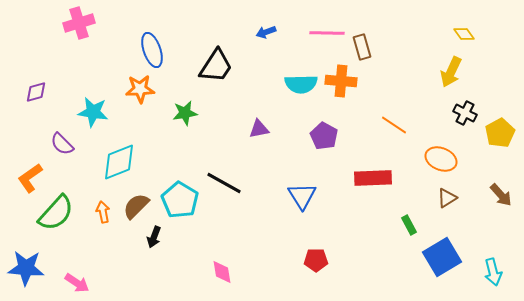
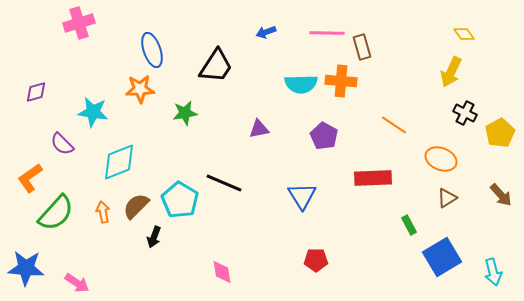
black line: rotated 6 degrees counterclockwise
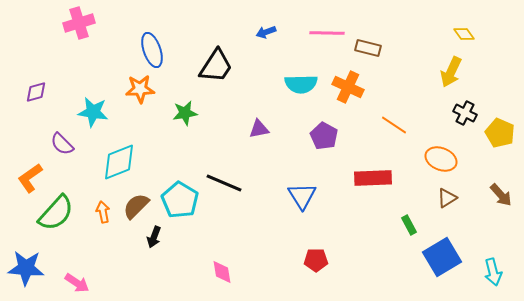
brown rectangle: moved 6 px right, 1 px down; rotated 60 degrees counterclockwise
orange cross: moved 7 px right, 6 px down; rotated 20 degrees clockwise
yellow pentagon: rotated 20 degrees counterclockwise
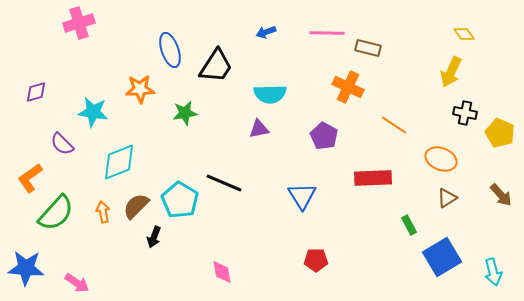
blue ellipse: moved 18 px right
cyan semicircle: moved 31 px left, 10 px down
black cross: rotated 15 degrees counterclockwise
